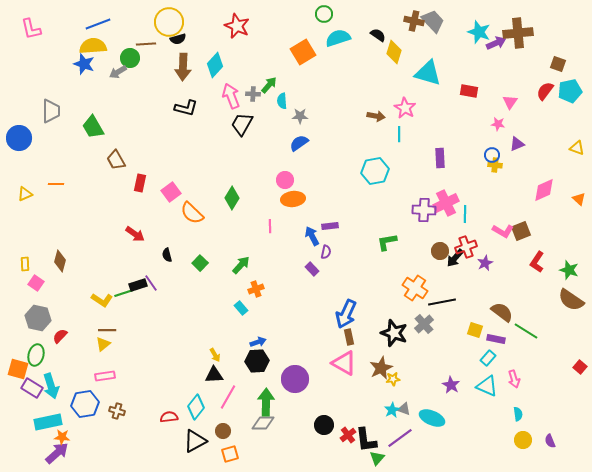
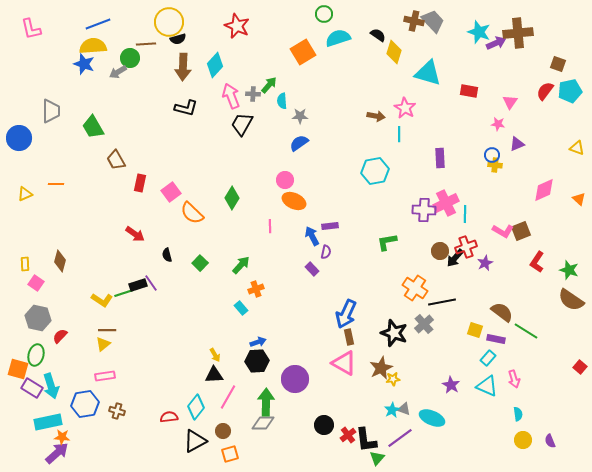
orange ellipse at (293, 199): moved 1 px right, 2 px down; rotated 30 degrees clockwise
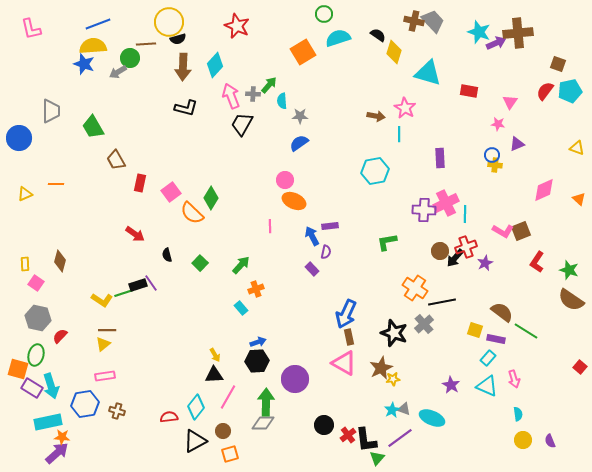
green diamond at (232, 198): moved 21 px left
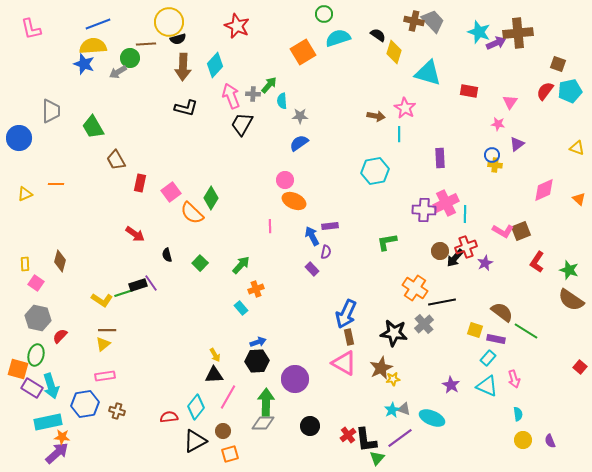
purple triangle at (517, 144): rotated 14 degrees counterclockwise
black star at (394, 333): rotated 12 degrees counterclockwise
black circle at (324, 425): moved 14 px left, 1 px down
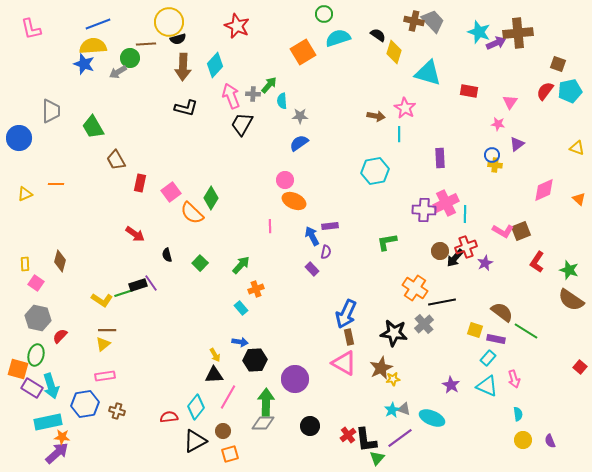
blue arrow at (258, 342): moved 18 px left; rotated 28 degrees clockwise
black hexagon at (257, 361): moved 2 px left, 1 px up
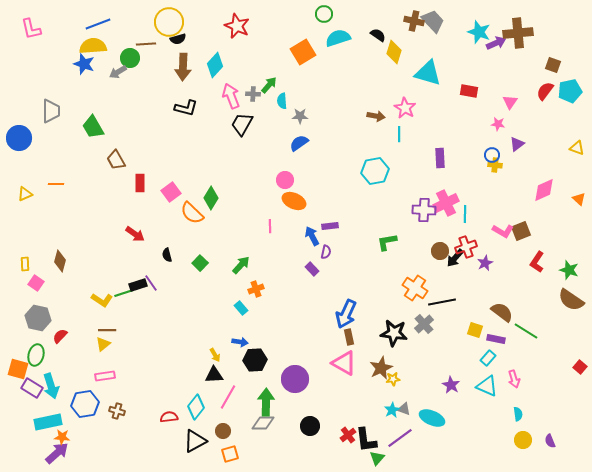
brown square at (558, 64): moved 5 px left, 1 px down
red rectangle at (140, 183): rotated 12 degrees counterclockwise
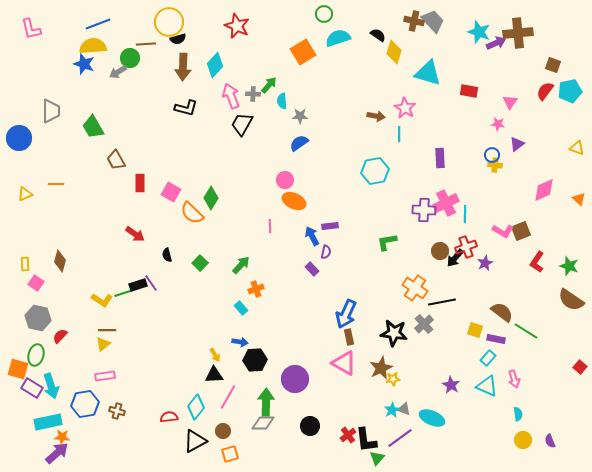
pink square at (171, 192): rotated 24 degrees counterclockwise
green star at (569, 270): moved 4 px up
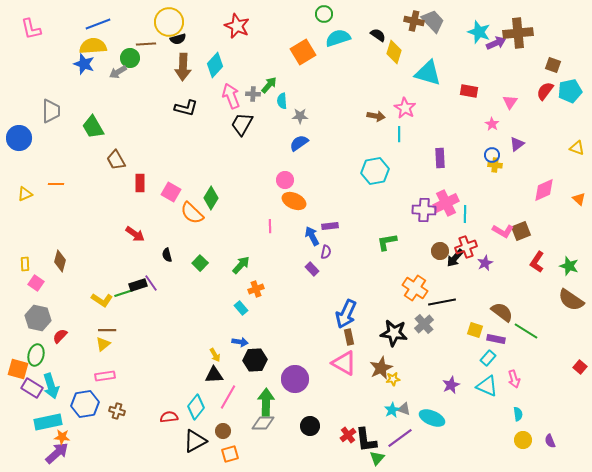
pink star at (498, 124): moved 6 px left; rotated 24 degrees clockwise
purple star at (451, 385): rotated 18 degrees clockwise
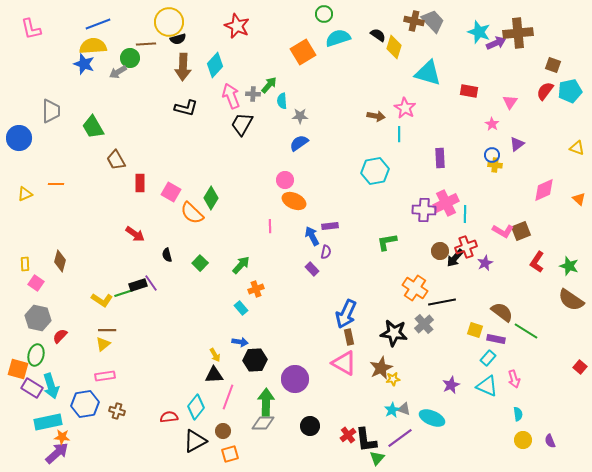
yellow diamond at (394, 52): moved 5 px up
pink line at (228, 397): rotated 10 degrees counterclockwise
